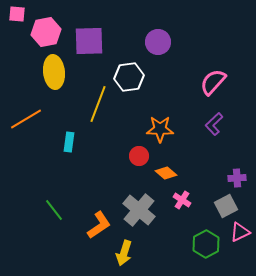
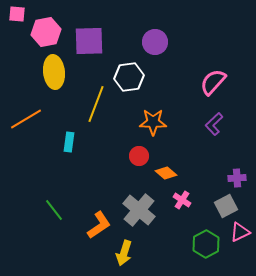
purple circle: moved 3 px left
yellow line: moved 2 px left
orange star: moved 7 px left, 7 px up
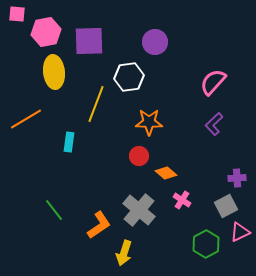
orange star: moved 4 px left
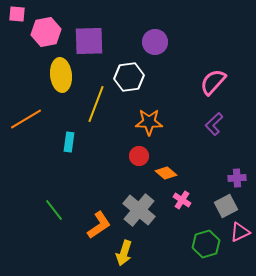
yellow ellipse: moved 7 px right, 3 px down
green hexagon: rotated 12 degrees clockwise
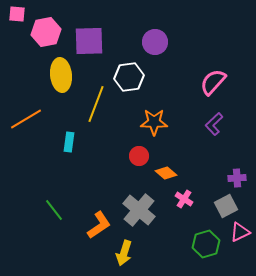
orange star: moved 5 px right
pink cross: moved 2 px right, 1 px up
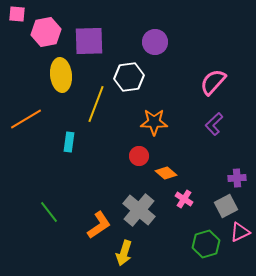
green line: moved 5 px left, 2 px down
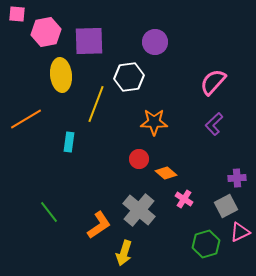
red circle: moved 3 px down
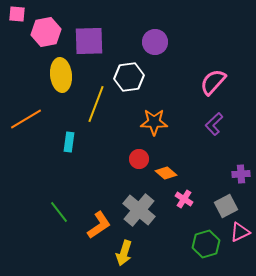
purple cross: moved 4 px right, 4 px up
green line: moved 10 px right
